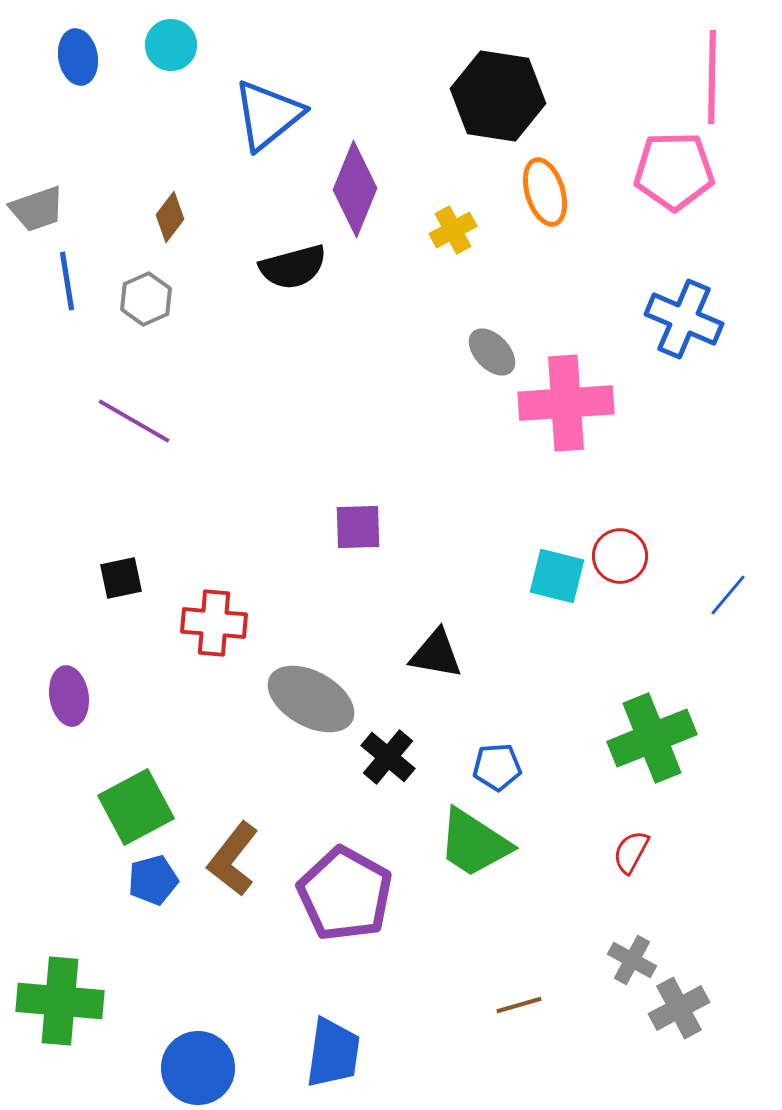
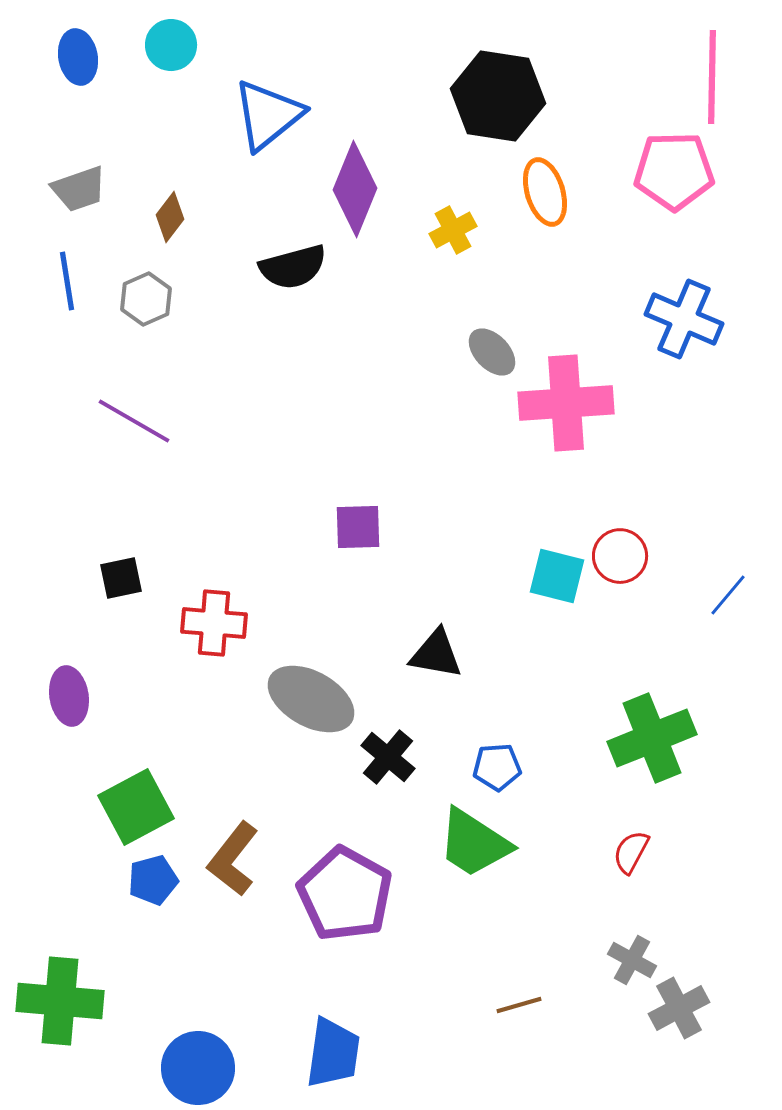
gray trapezoid at (37, 209): moved 42 px right, 20 px up
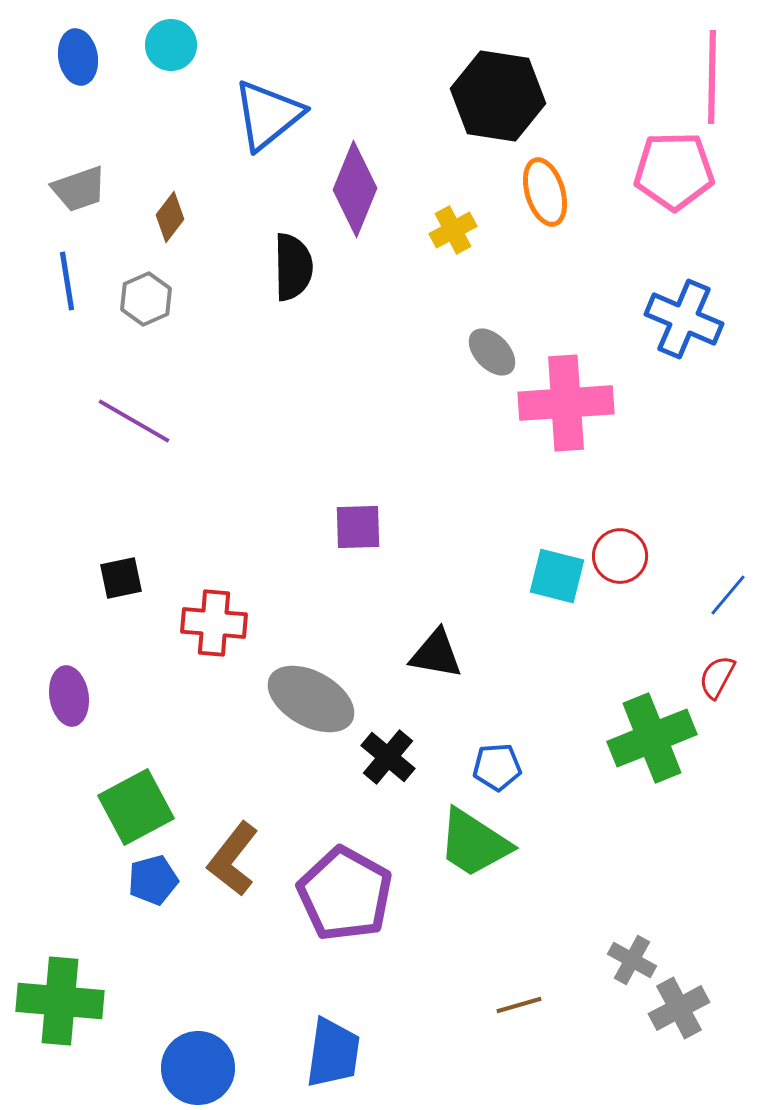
black semicircle at (293, 267): rotated 76 degrees counterclockwise
red semicircle at (631, 852): moved 86 px right, 175 px up
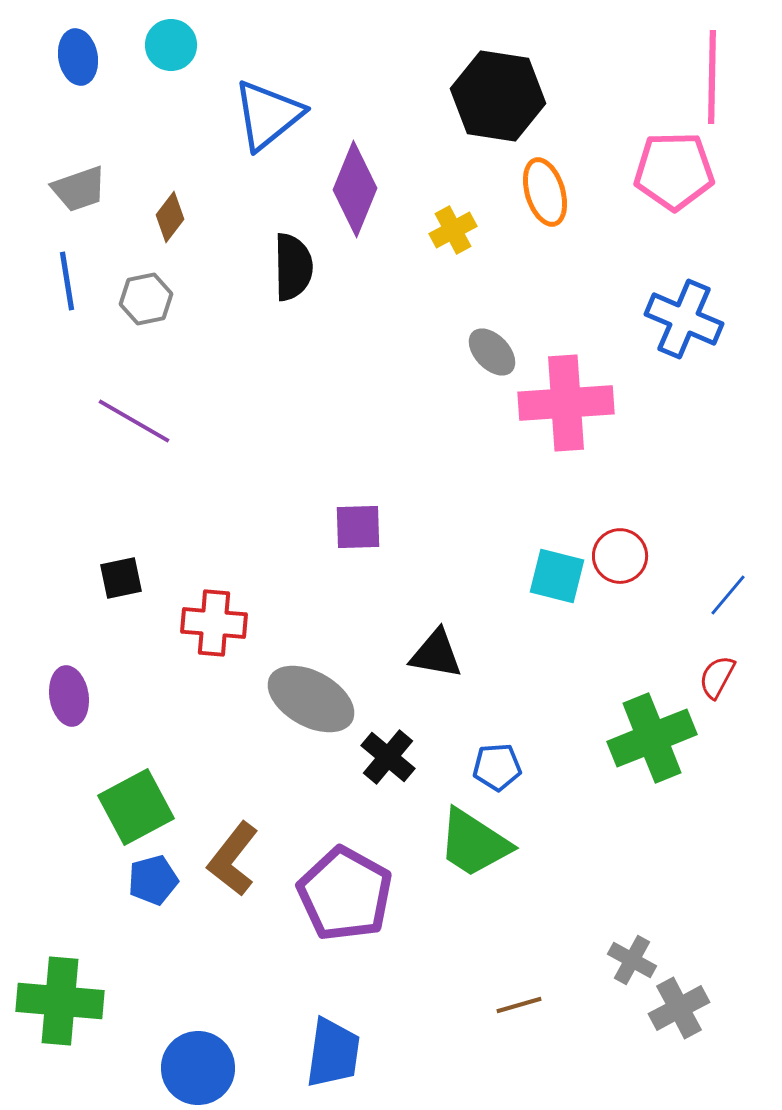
gray hexagon at (146, 299): rotated 12 degrees clockwise
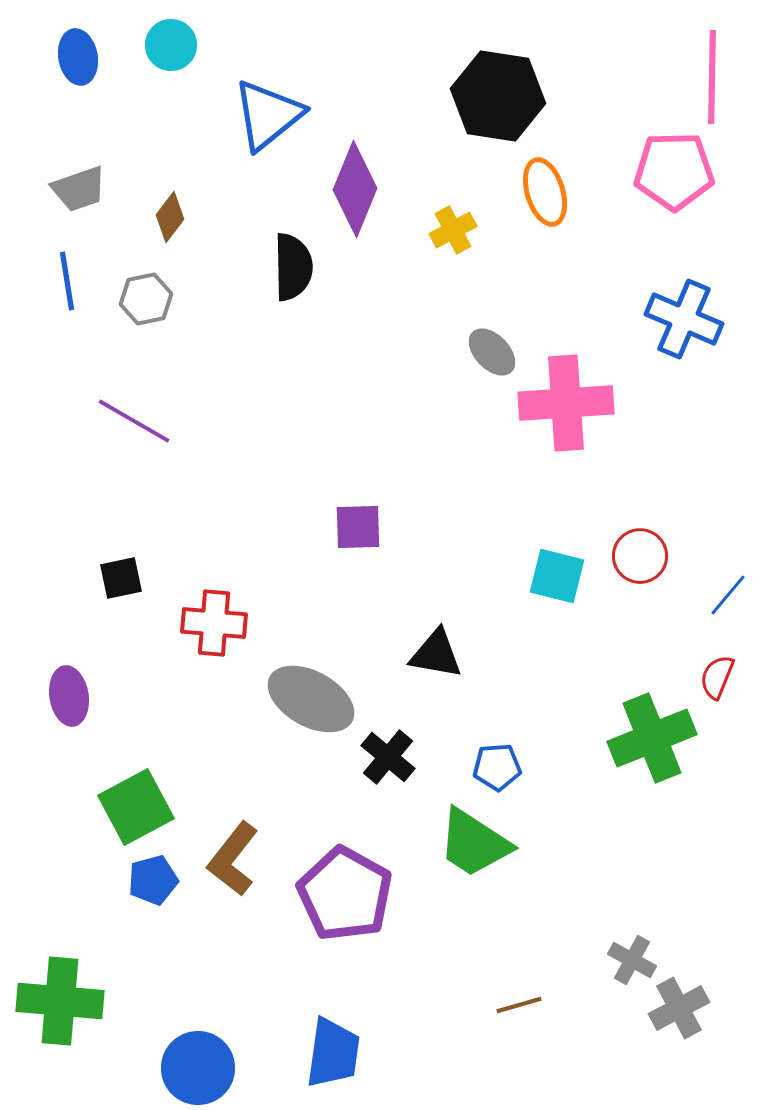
red circle at (620, 556): moved 20 px right
red semicircle at (717, 677): rotated 6 degrees counterclockwise
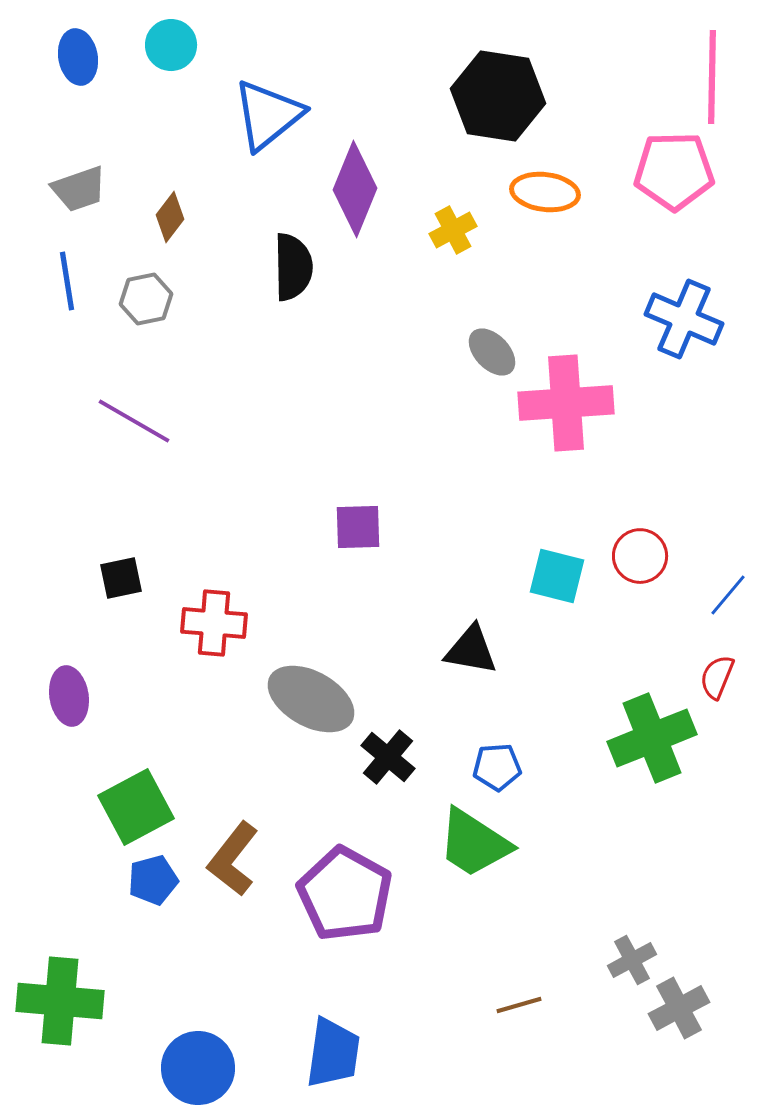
orange ellipse at (545, 192): rotated 66 degrees counterclockwise
black triangle at (436, 654): moved 35 px right, 4 px up
gray cross at (632, 960): rotated 33 degrees clockwise
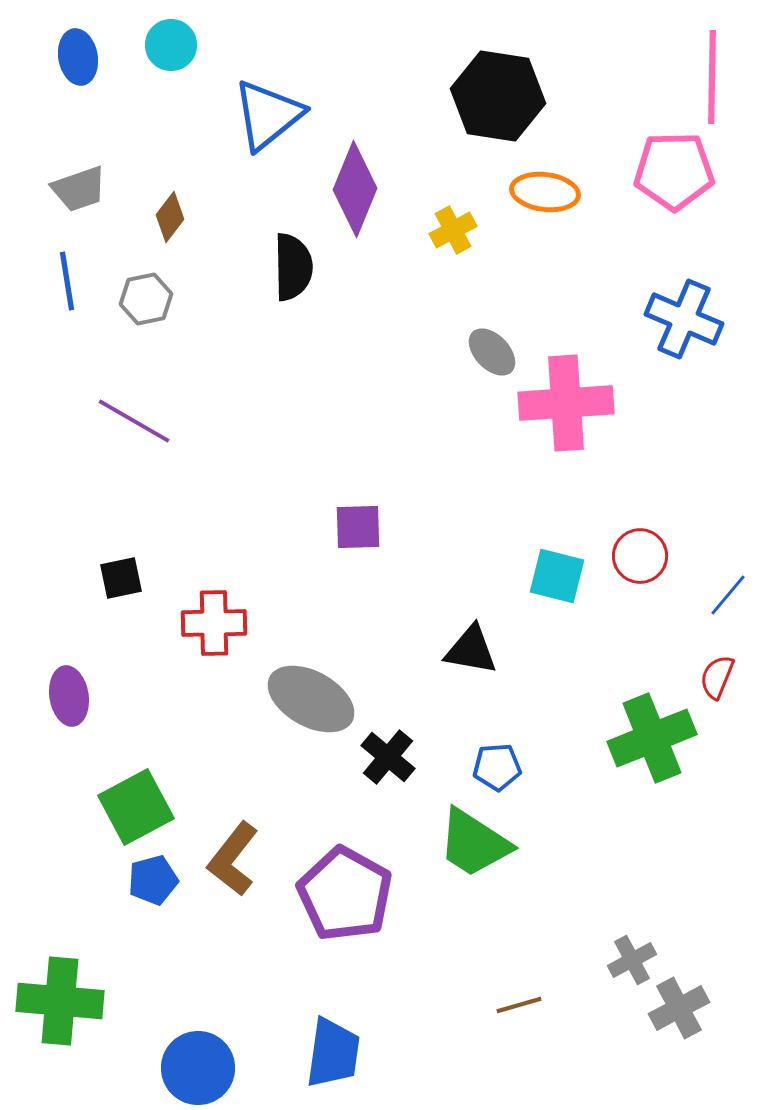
red cross at (214, 623): rotated 6 degrees counterclockwise
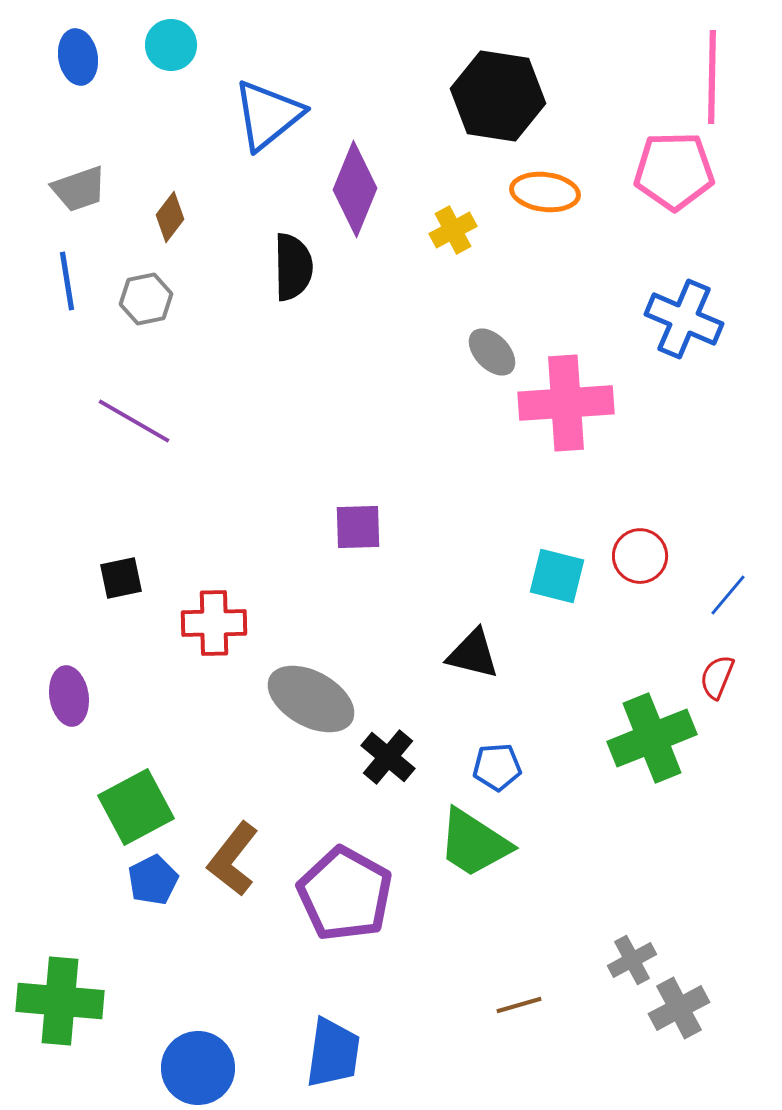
black triangle at (471, 650): moved 2 px right, 4 px down; rotated 4 degrees clockwise
blue pentagon at (153, 880): rotated 12 degrees counterclockwise
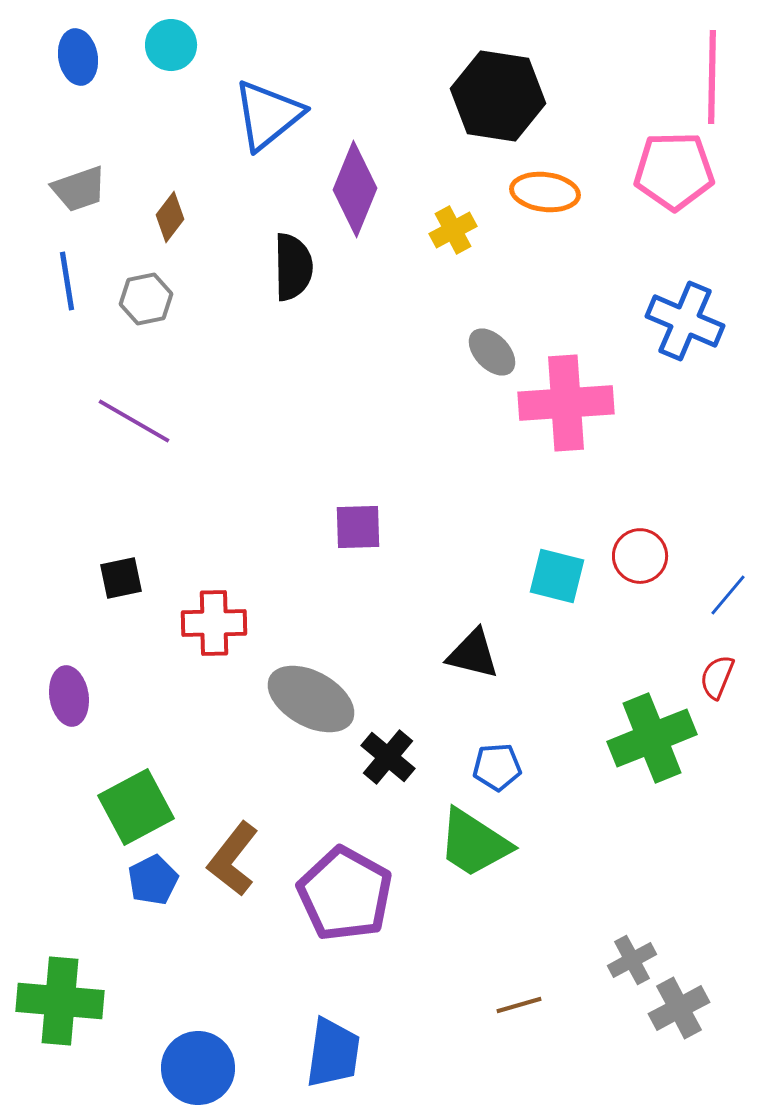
blue cross at (684, 319): moved 1 px right, 2 px down
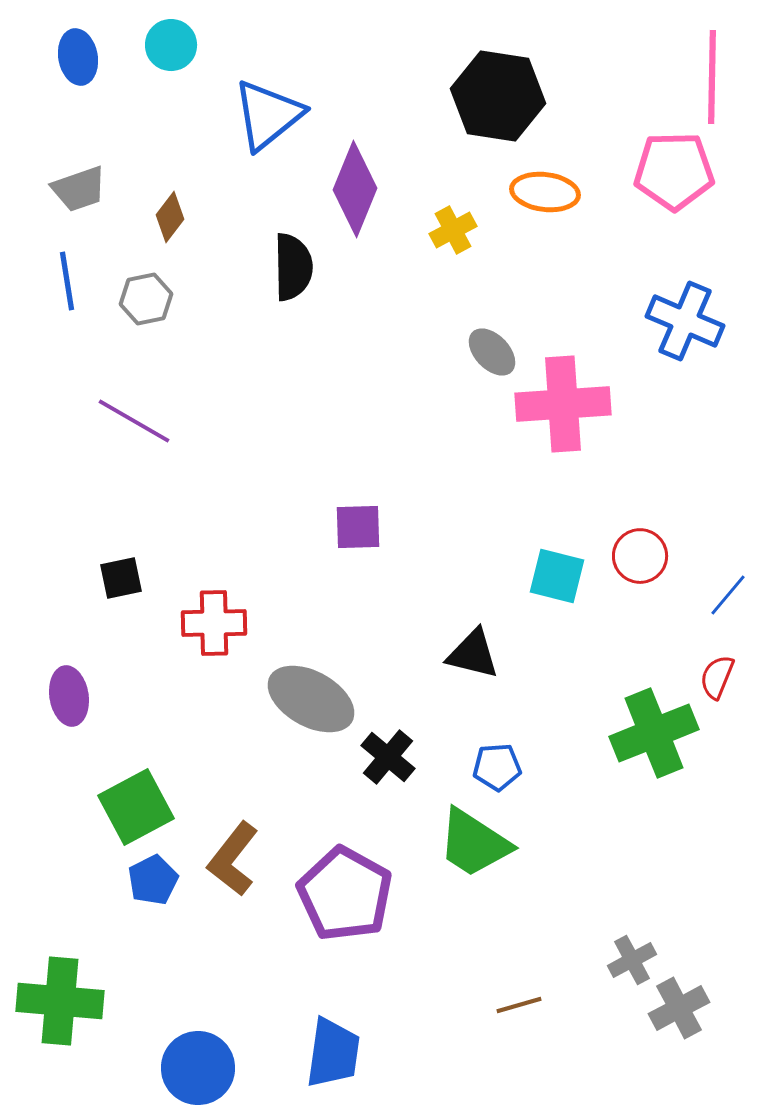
pink cross at (566, 403): moved 3 px left, 1 px down
green cross at (652, 738): moved 2 px right, 5 px up
